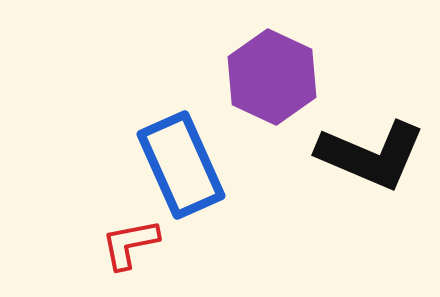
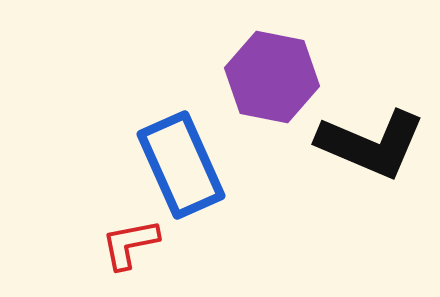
purple hexagon: rotated 14 degrees counterclockwise
black L-shape: moved 11 px up
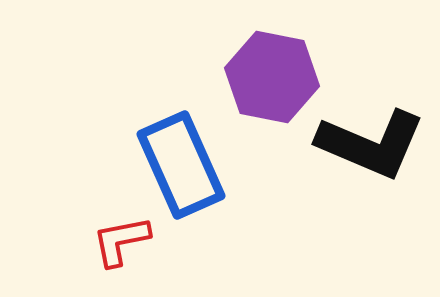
red L-shape: moved 9 px left, 3 px up
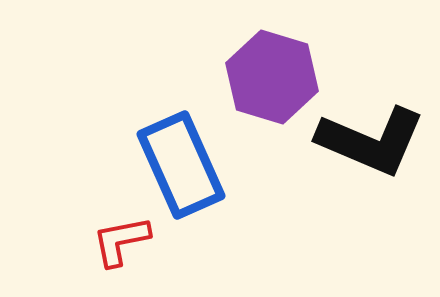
purple hexagon: rotated 6 degrees clockwise
black L-shape: moved 3 px up
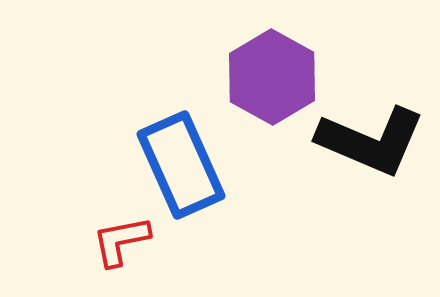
purple hexagon: rotated 12 degrees clockwise
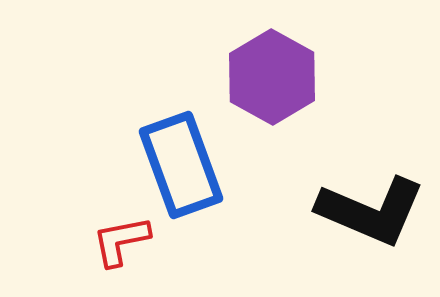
black L-shape: moved 70 px down
blue rectangle: rotated 4 degrees clockwise
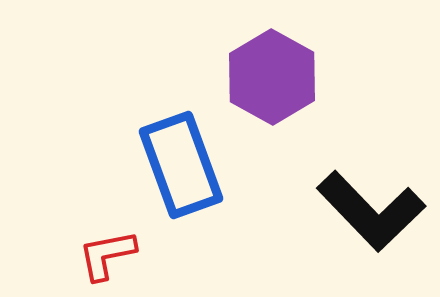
black L-shape: rotated 23 degrees clockwise
red L-shape: moved 14 px left, 14 px down
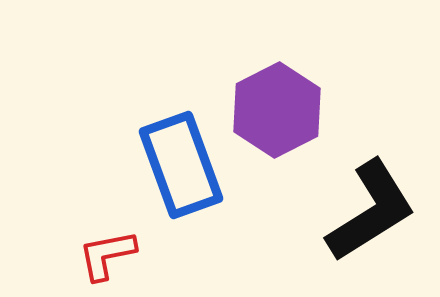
purple hexagon: moved 5 px right, 33 px down; rotated 4 degrees clockwise
black L-shape: rotated 78 degrees counterclockwise
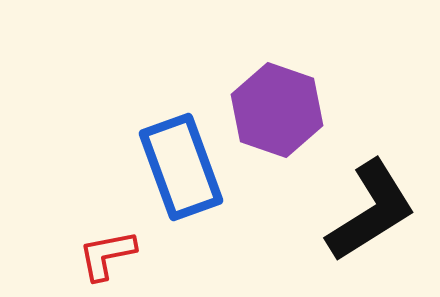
purple hexagon: rotated 14 degrees counterclockwise
blue rectangle: moved 2 px down
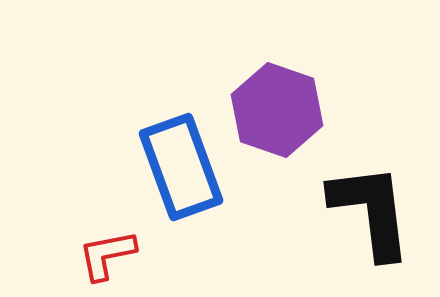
black L-shape: rotated 65 degrees counterclockwise
